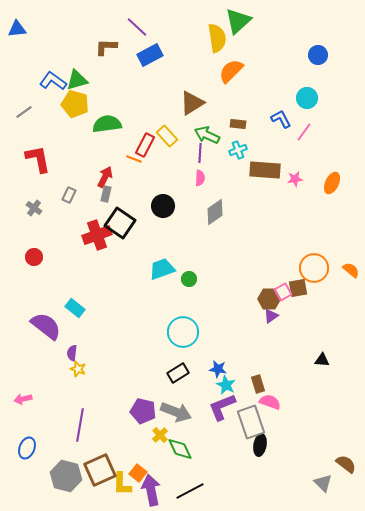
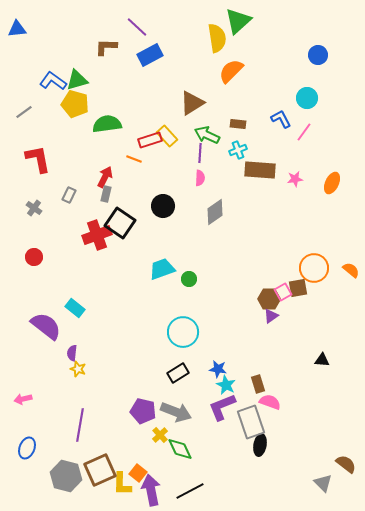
red rectangle at (145, 145): moved 5 px right, 5 px up; rotated 45 degrees clockwise
brown rectangle at (265, 170): moved 5 px left
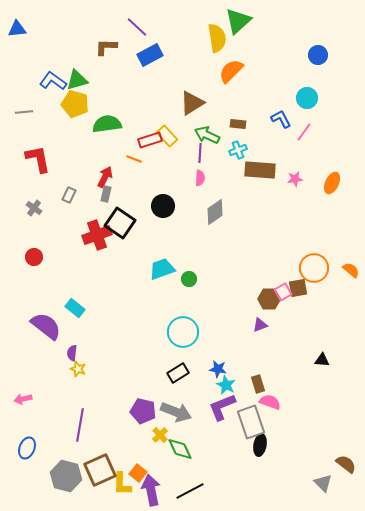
gray line at (24, 112): rotated 30 degrees clockwise
purple triangle at (271, 316): moved 11 px left, 9 px down; rotated 14 degrees clockwise
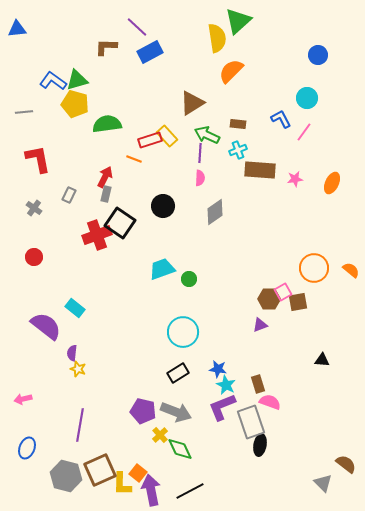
blue rectangle at (150, 55): moved 3 px up
brown square at (298, 288): moved 14 px down
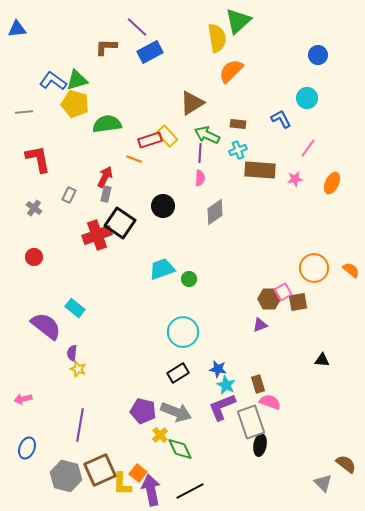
pink line at (304, 132): moved 4 px right, 16 px down
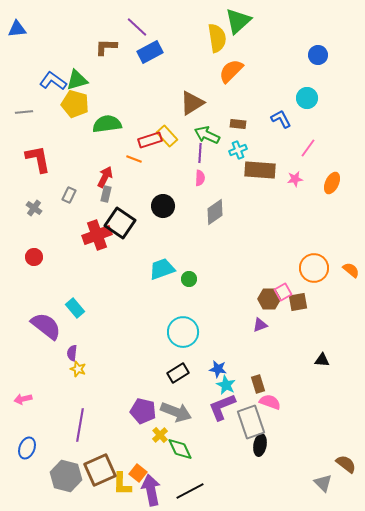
cyan rectangle at (75, 308): rotated 12 degrees clockwise
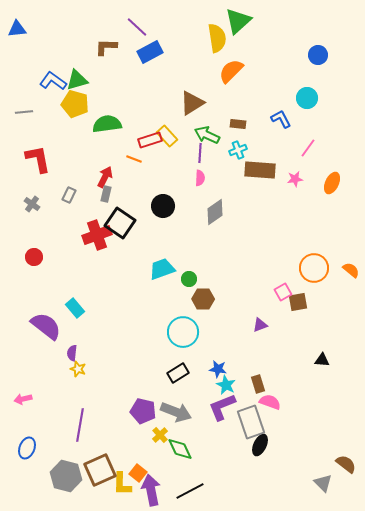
gray cross at (34, 208): moved 2 px left, 4 px up
brown hexagon at (269, 299): moved 66 px left
black ellipse at (260, 445): rotated 15 degrees clockwise
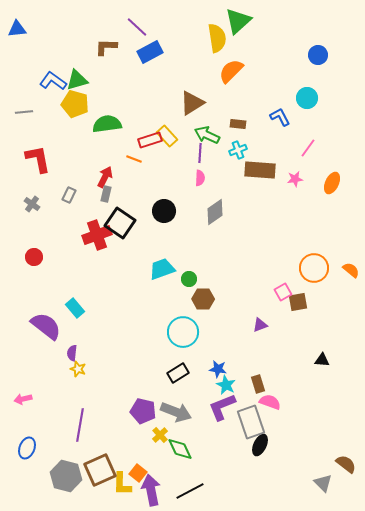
blue L-shape at (281, 119): moved 1 px left, 2 px up
black circle at (163, 206): moved 1 px right, 5 px down
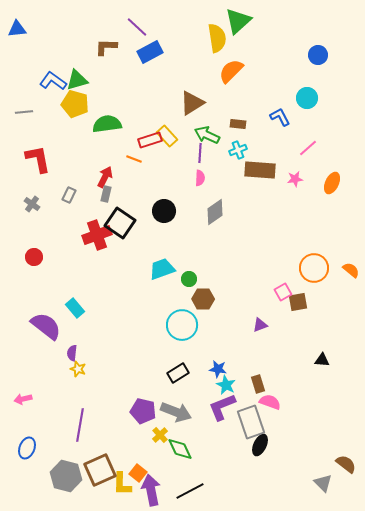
pink line at (308, 148): rotated 12 degrees clockwise
cyan circle at (183, 332): moved 1 px left, 7 px up
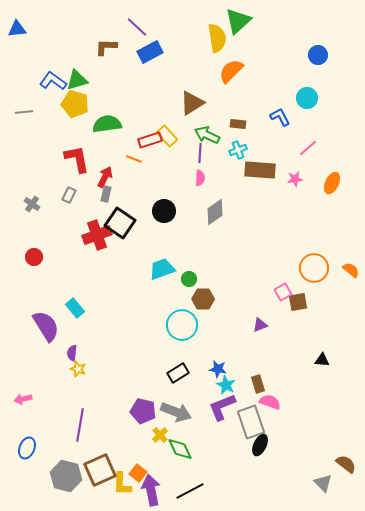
red L-shape at (38, 159): moved 39 px right
purple semicircle at (46, 326): rotated 20 degrees clockwise
